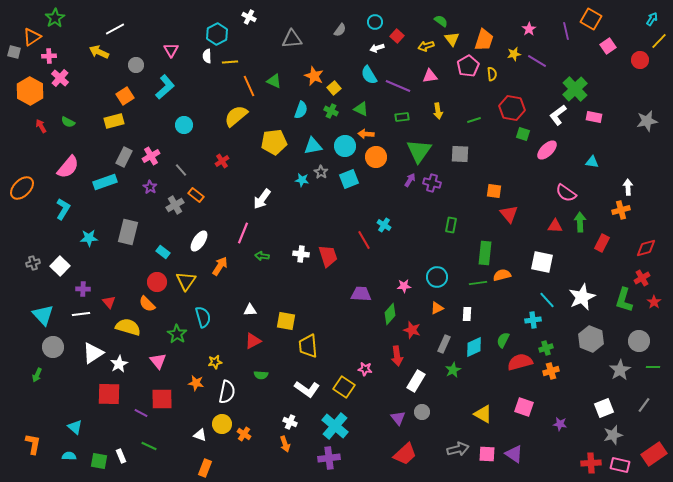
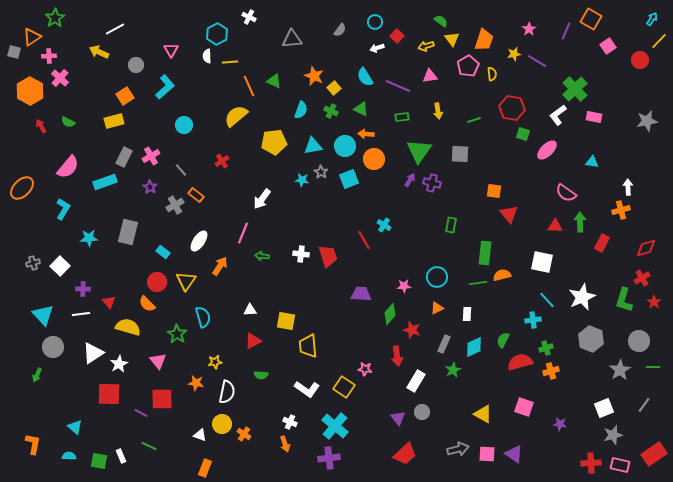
purple line at (566, 31): rotated 36 degrees clockwise
cyan semicircle at (369, 75): moved 4 px left, 2 px down
orange circle at (376, 157): moved 2 px left, 2 px down
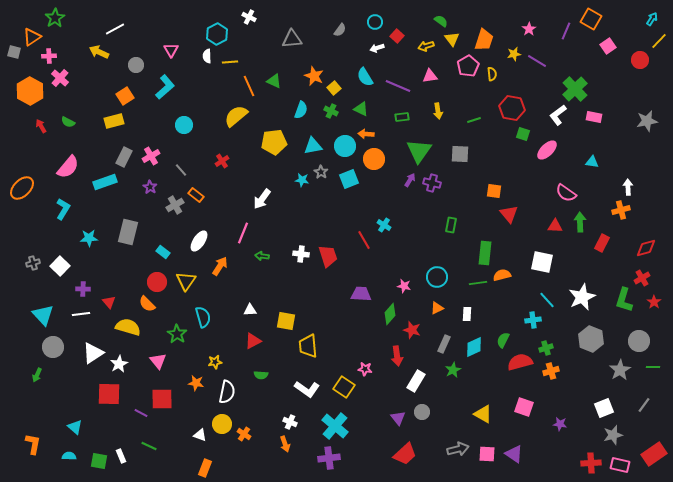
pink star at (404, 286): rotated 16 degrees clockwise
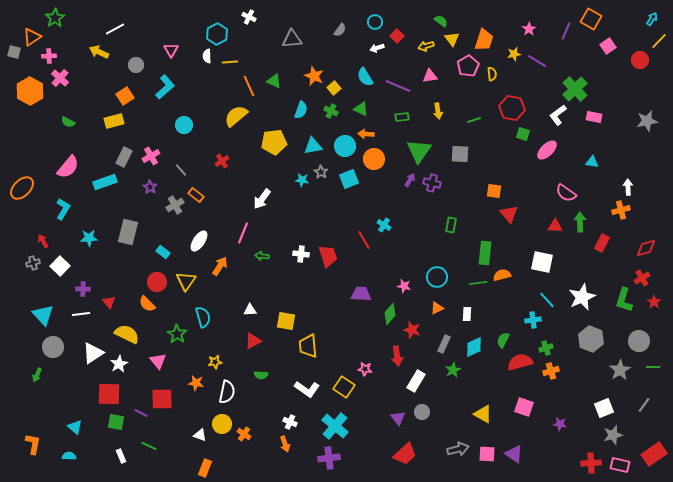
red arrow at (41, 126): moved 2 px right, 115 px down
yellow semicircle at (128, 327): moved 1 px left, 7 px down; rotated 10 degrees clockwise
green square at (99, 461): moved 17 px right, 39 px up
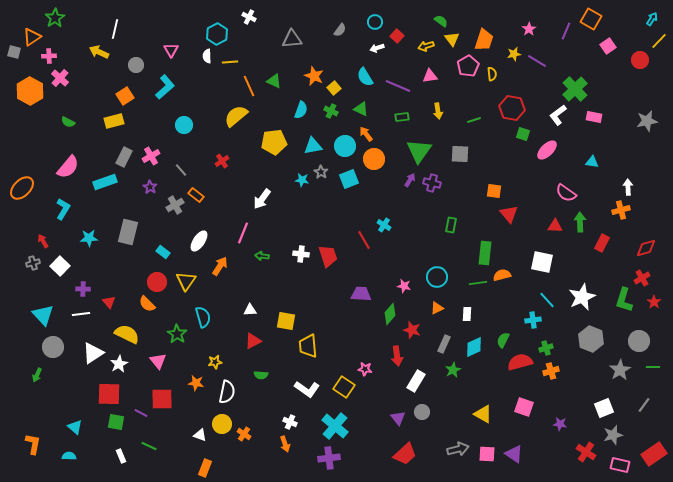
white line at (115, 29): rotated 48 degrees counterclockwise
orange arrow at (366, 134): rotated 49 degrees clockwise
red cross at (591, 463): moved 5 px left, 11 px up; rotated 36 degrees clockwise
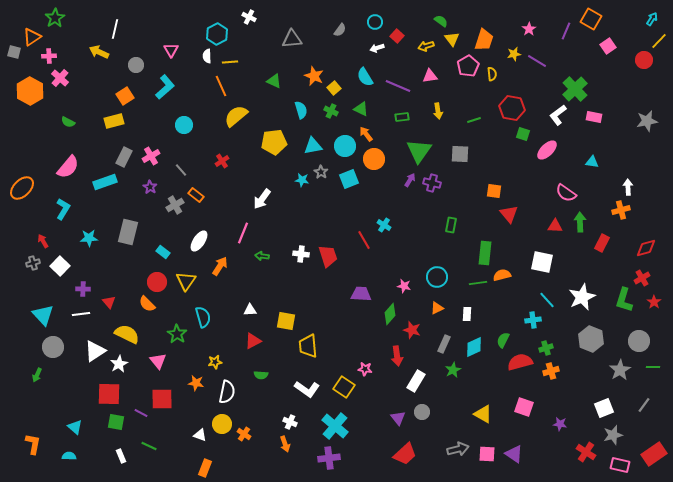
red circle at (640, 60): moved 4 px right
orange line at (249, 86): moved 28 px left
cyan semicircle at (301, 110): rotated 36 degrees counterclockwise
white triangle at (93, 353): moved 2 px right, 2 px up
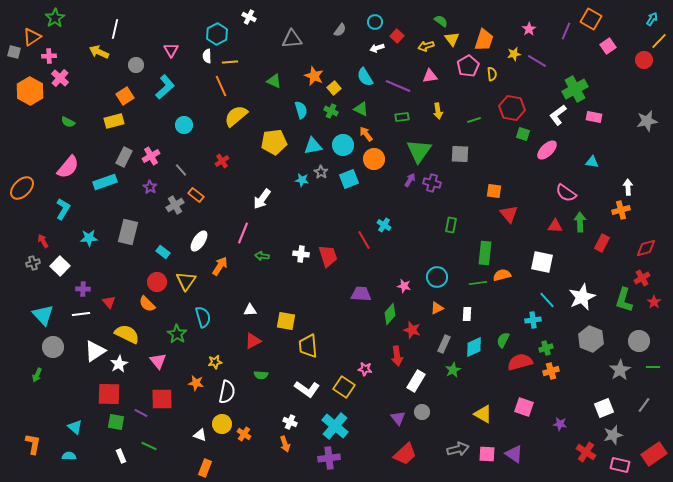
green cross at (575, 89): rotated 15 degrees clockwise
cyan circle at (345, 146): moved 2 px left, 1 px up
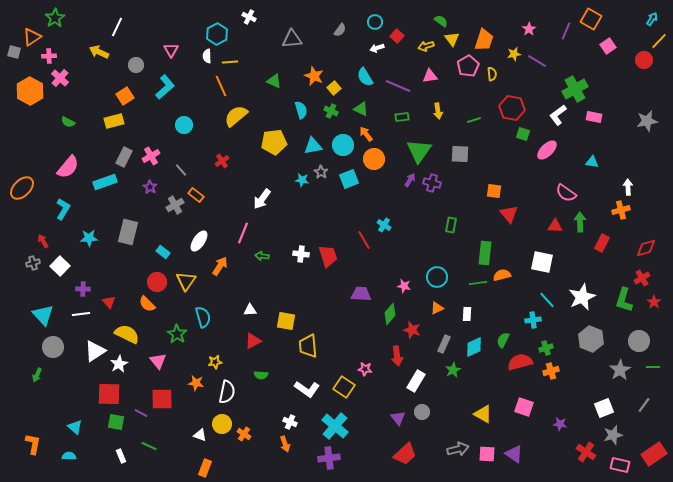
white line at (115, 29): moved 2 px right, 2 px up; rotated 12 degrees clockwise
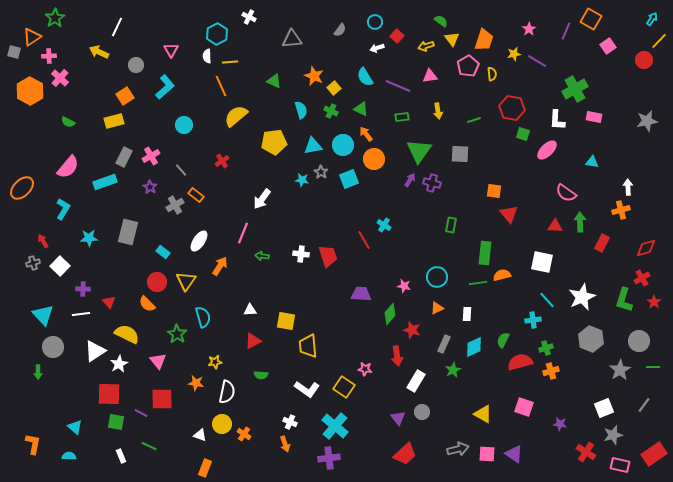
white L-shape at (558, 115): moved 1 px left, 5 px down; rotated 50 degrees counterclockwise
green arrow at (37, 375): moved 1 px right, 3 px up; rotated 24 degrees counterclockwise
